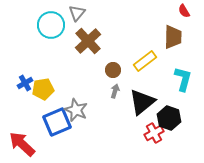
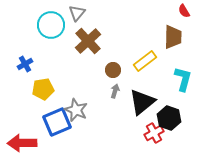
blue cross: moved 19 px up
red arrow: moved 1 px up; rotated 44 degrees counterclockwise
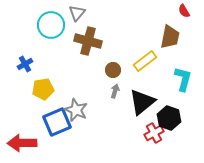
brown trapezoid: moved 3 px left; rotated 10 degrees clockwise
brown cross: rotated 32 degrees counterclockwise
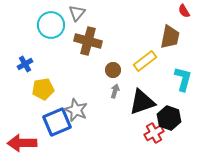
black triangle: rotated 20 degrees clockwise
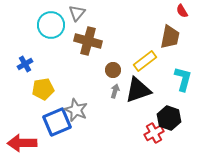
red semicircle: moved 2 px left
black triangle: moved 4 px left, 12 px up
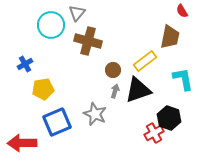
cyan L-shape: rotated 25 degrees counterclockwise
gray star: moved 19 px right, 4 px down
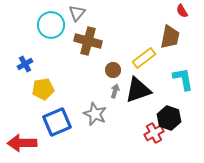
yellow rectangle: moved 1 px left, 3 px up
